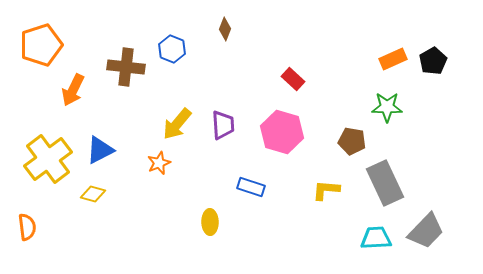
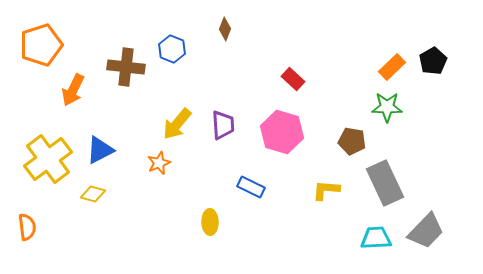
orange rectangle: moved 1 px left, 8 px down; rotated 20 degrees counterclockwise
blue rectangle: rotated 8 degrees clockwise
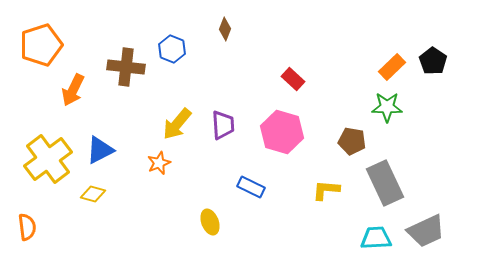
black pentagon: rotated 8 degrees counterclockwise
yellow ellipse: rotated 20 degrees counterclockwise
gray trapezoid: rotated 21 degrees clockwise
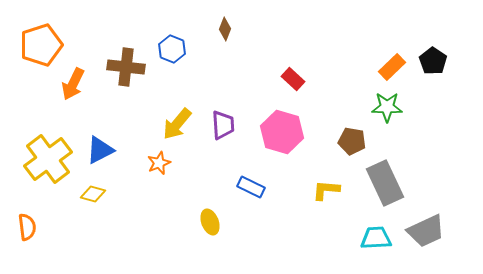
orange arrow: moved 6 px up
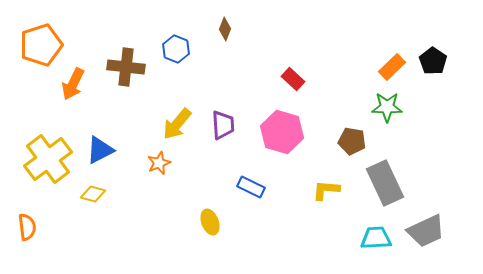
blue hexagon: moved 4 px right
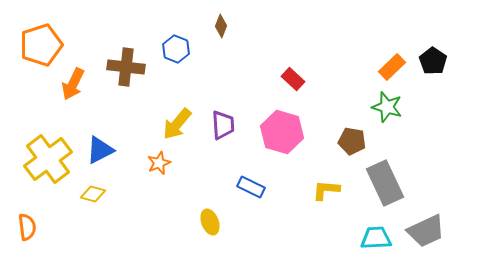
brown diamond: moved 4 px left, 3 px up
green star: rotated 16 degrees clockwise
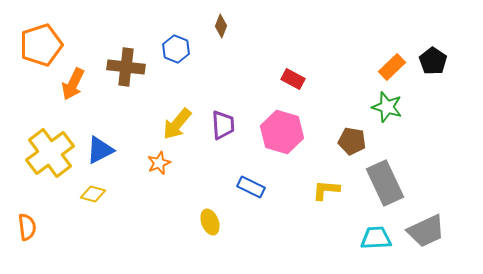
red rectangle: rotated 15 degrees counterclockwise
yellow cross: moved 2 px right, 6 px up
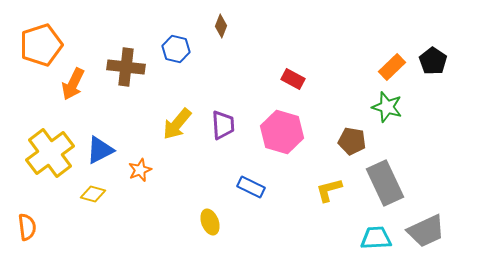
blue hexagon: rotated 8 degrees counterclockwise
orange star: moved 19 px left, 7 px down
yellow L-shape: moved 3 px right; rotated 20 degrees counterclockwise
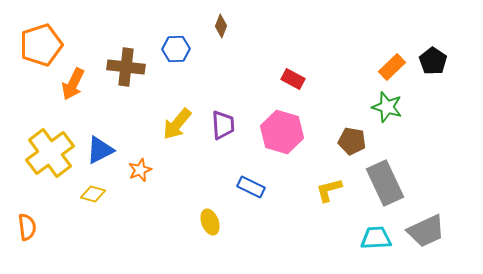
blue hexagon: rotated 16 degrees counterclockwise
